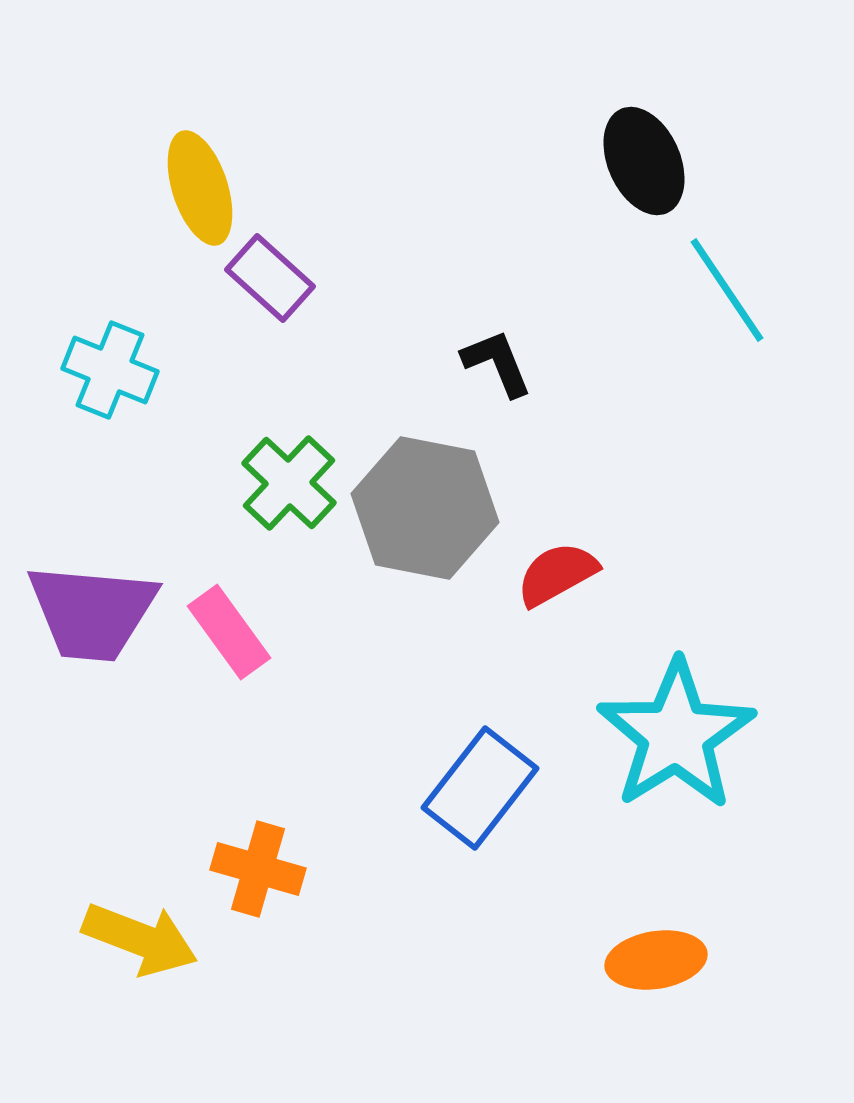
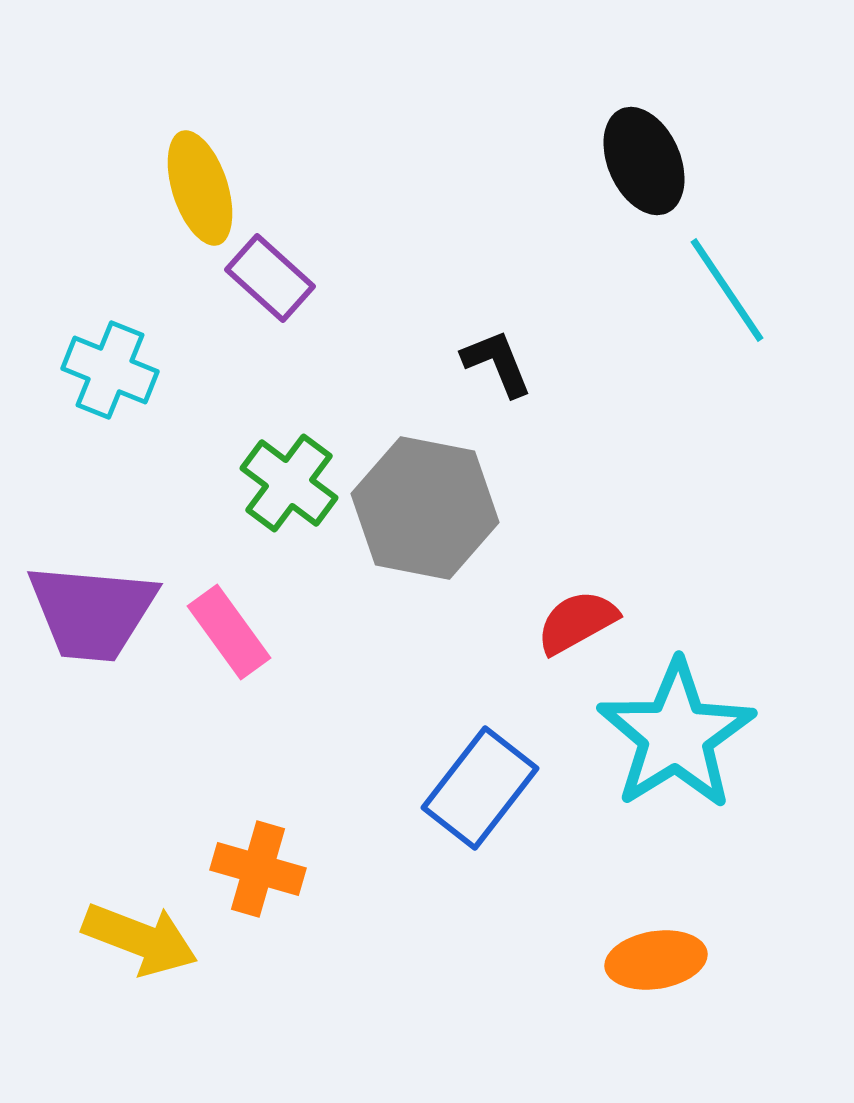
green cross: rotated 6 degrees counterclockwise
red semicircle: moved 20 px right, 48 px down
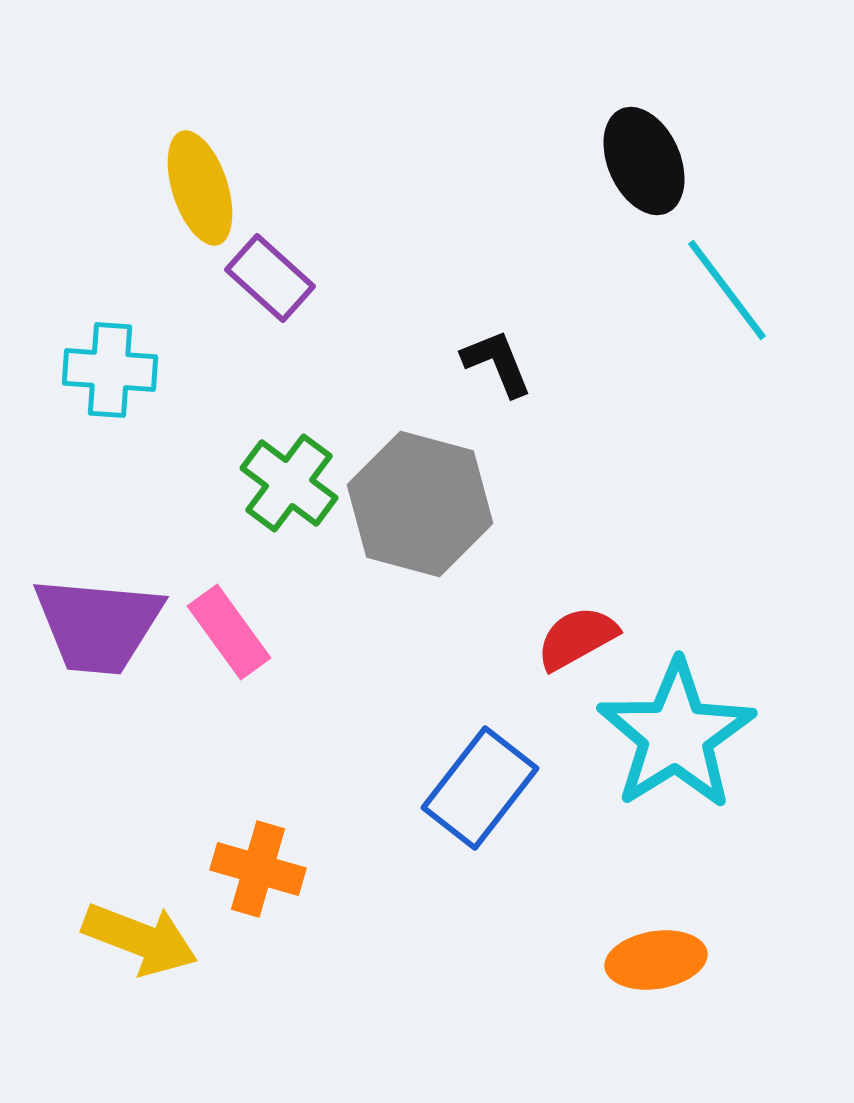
cyan line: rotated 3 degrees counterclockwise
cyan cross: rotated 18 degrees counterclockwise
gray hexagon: moved 5 px left, 4 px up; rotated 4 degrees clockwise
purple trapezoid: moved 6 px right, 13 px down
red semicircle: moved 16 px down
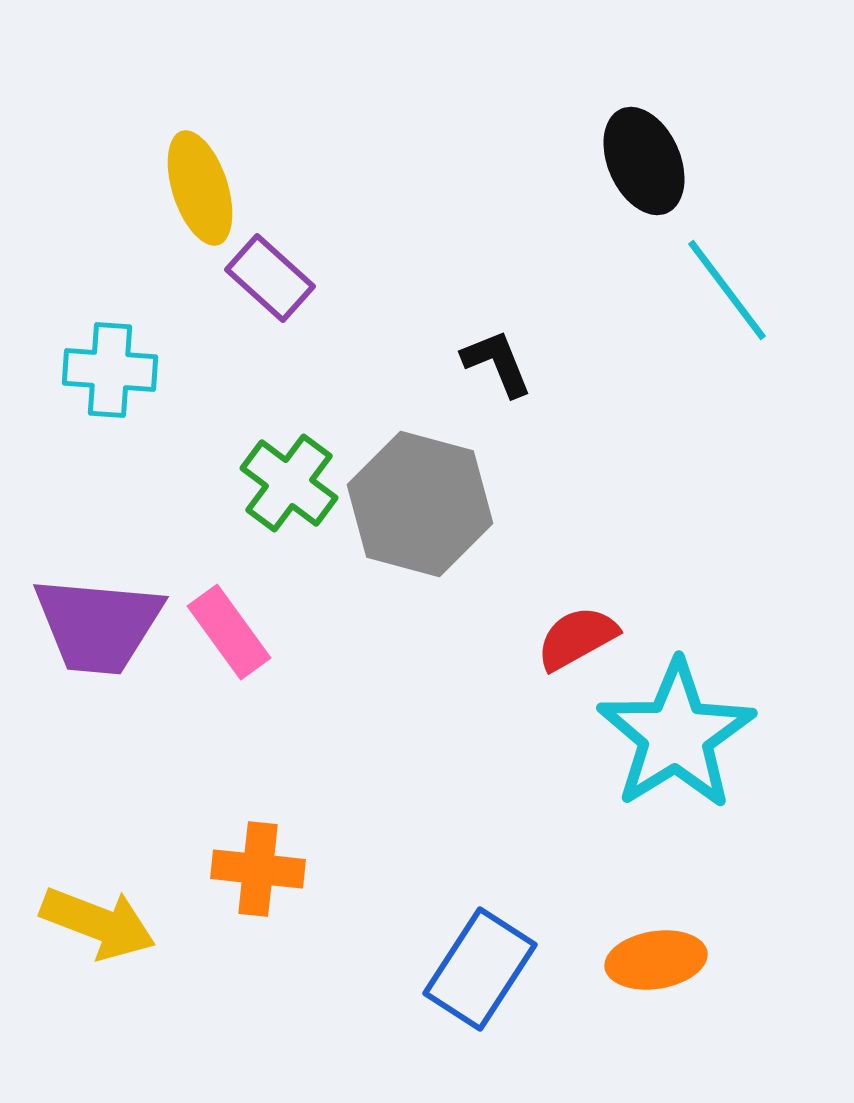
blue rectangle: moved 181 px down; rotated 5 degrees counterclockwise
orange cross: rotated 10 degrees counterclockwise
yellow arrow: moved 42 px left, 16 px up
